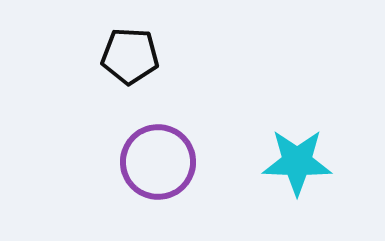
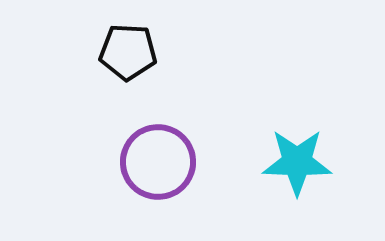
black pentagon: moved 2 px left, 4 px up
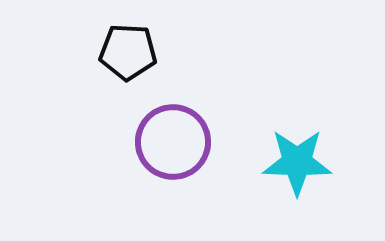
purple circle: moved 15 px right, 20 px up
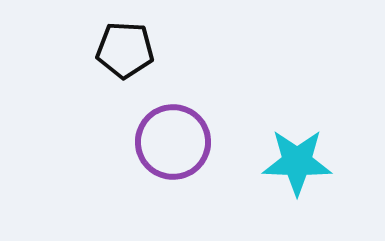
black pentagon: moved 3 px left, 2 px up
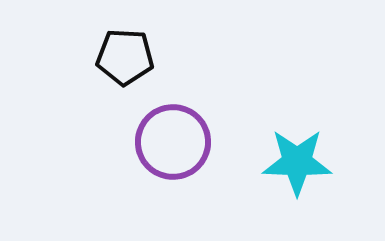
black pentagon: moved 7 px down
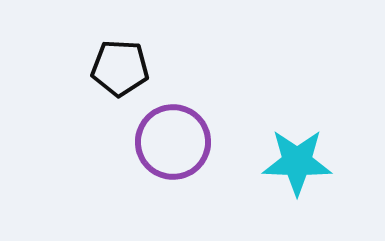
black pentagon: moved 5 px left, 11 px down
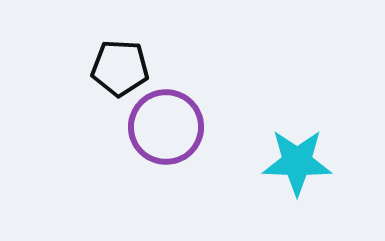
purple circle: moved 7 px left, 15 px up
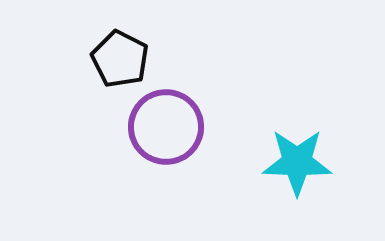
black pentagon: moved 9 px up; rotated 24 degrees clockwise
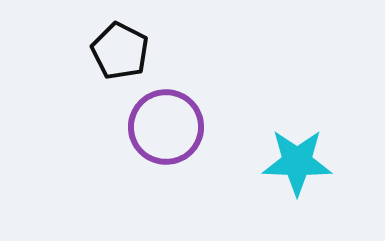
black pentagon: moved 8 px up
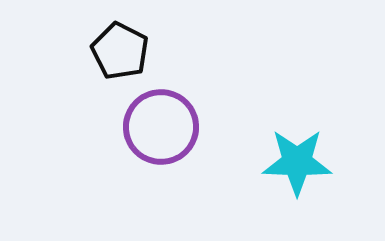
purple circle: moved 5 px left
